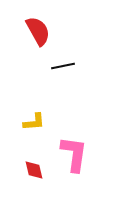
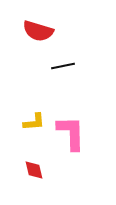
red semicircle: rotated 136 degrees clockwise
pink L-shape: moved 3 px left, 21 px up; rotated 9 degrees counterclockwise
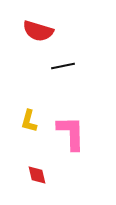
yellow L-shape: moved 5 px left, 1 px up; rotated 110 degrees clockwise
red diamond: moved 3 px right, 5 px down
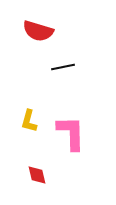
black line: moved 1 px down
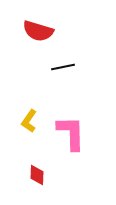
yellow L-shape: rotated 20 degrees clockwise
red diamond: rotated 15 degrees clockwise
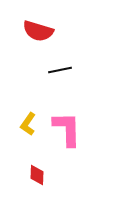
black line: moved 3 px left, 3 px down
yellow L-shape: moved 1 px left, 3 px down
pink L-shape: moved 4 px left, 4 px up
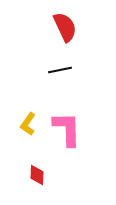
red semicircle: moved 27 px right, 4 px up; rotated 132 degrees counterclockwise
